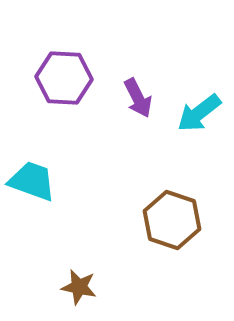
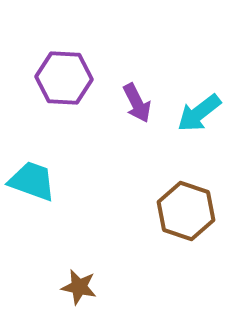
purple arrow: moved 1 px left, 5 px down
brown hexagon: moved 14 px right, 9 px up
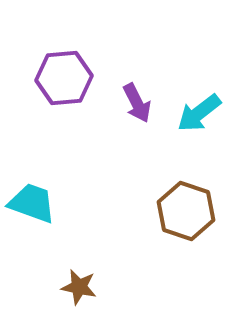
purple hexagon: rotated 8 degrees counterclockwise
cyan trapezoid: moved 22 px down
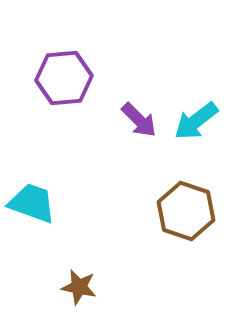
purple arrow: moved 2 px right, 17 px down; rotated 18 degrees counterclockwise
cyan arrow: moved 3 px left, 8 px down
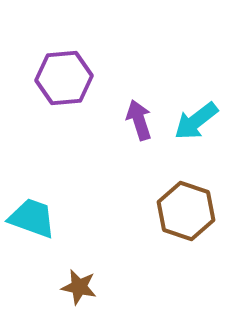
purple arrow: rotated 153 degrees counterclockwise
cyan trapezoid: moved 15 px down
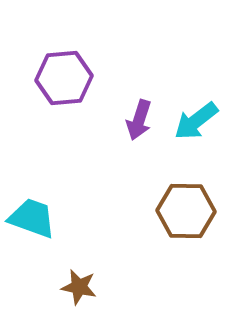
purple arrow: rotated 144 degrees counterclockwise
brown hexagon: rotated 18 degrees counterclockwise
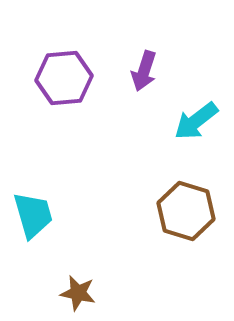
purple arrow: moved 5 px right, 49 px up
brown hexagon: rotated 16 degrees clockwise
cyan trapezoid: moved 1 px right, 3 px up; rotated 54 degrees clockwise
brown star: moved 1 px left, 6 px down
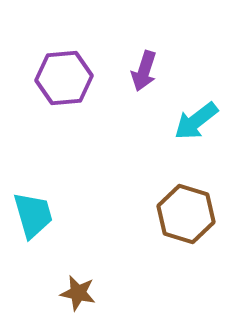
brown hexagon: moved 3 px down
